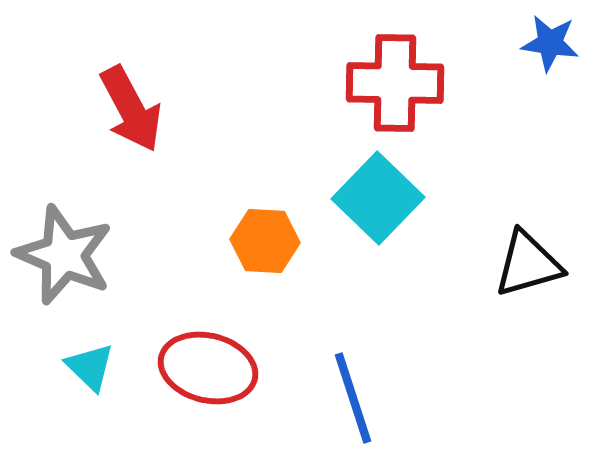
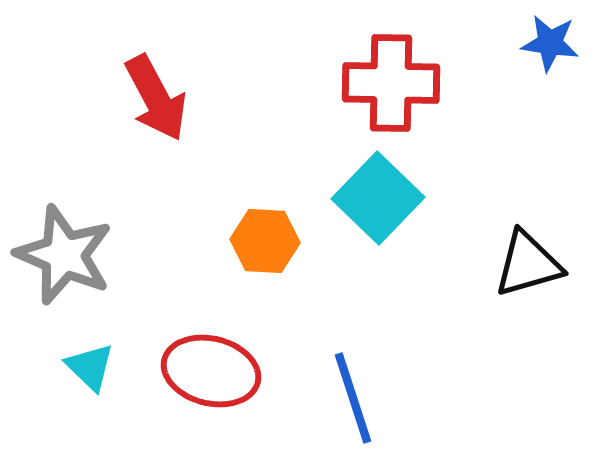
red cross: moved 4 px left
red arrow: moved 25 px right, 11 px up
red ellipse: moved 3 px right, 3 px down
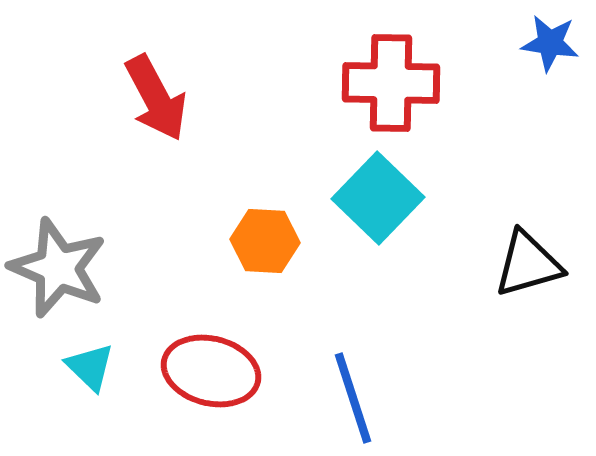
gray star: moved 6 px left, 13 px down
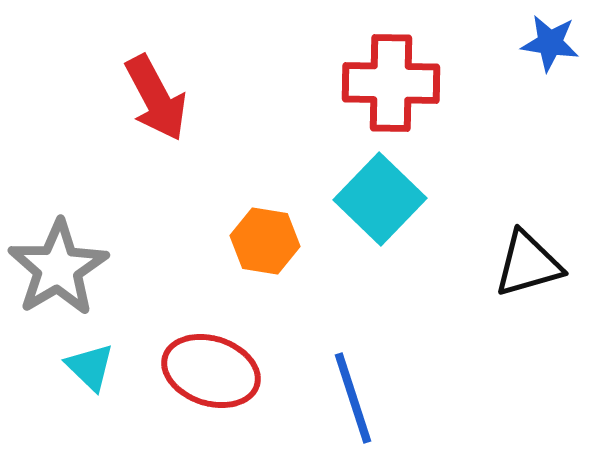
cyan square: moved 2 px right, 1 px down
orange hexagon: rotated 6 degrees clockwise
gray star: rotated 18 degrees clockwise
red ellipse: rotated 4 degrees clockwise
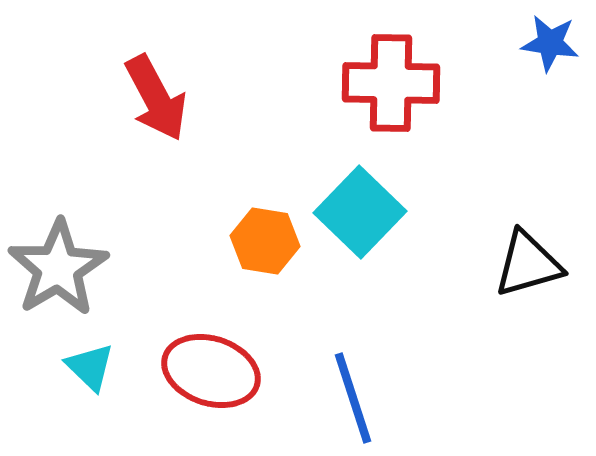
cyan square: moved 20 px left, 13 px down
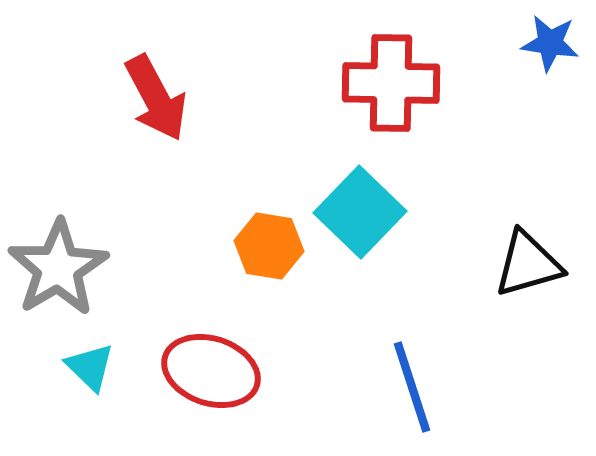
orange hexagon: moved 4 px right, 5 px down
blue line: moved 59 px right, 11 px up
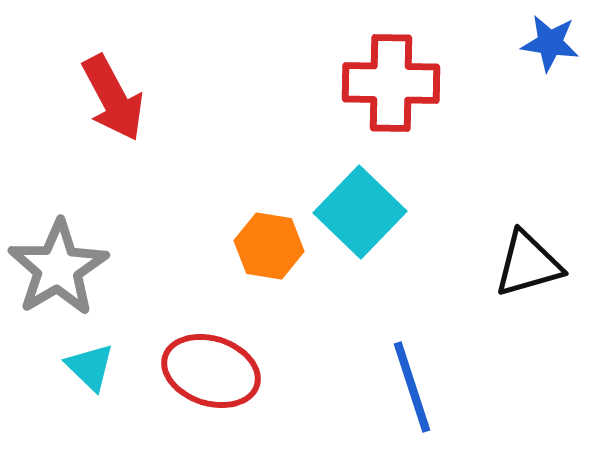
red arrow: moved 43 px left
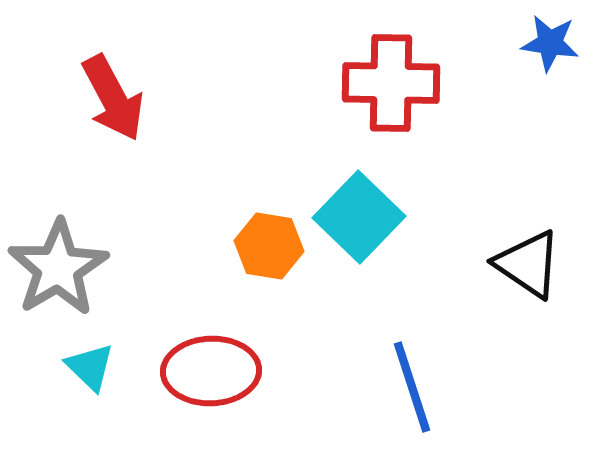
cyan square: moved 1 px left, 5 px down
black triangle: rotated 50 degrees clockwise
red ellipse: rotated 20 degrees counterclockwise
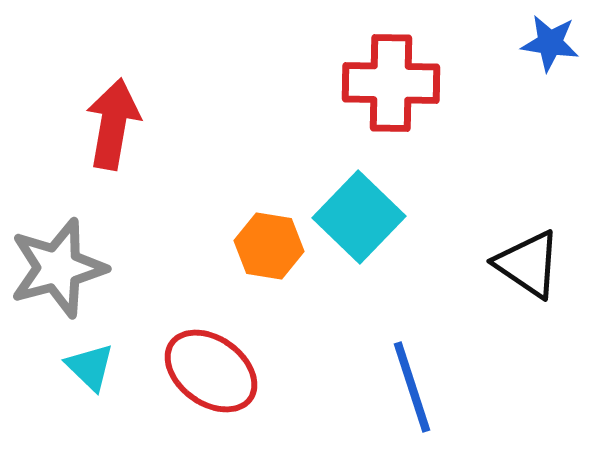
red arrow: moved 26 px down; rotated 142 degrees counterclockwise
gray star: rotated 16 degrees clockwise
red ellipse: rotated 38 degrees clockwise
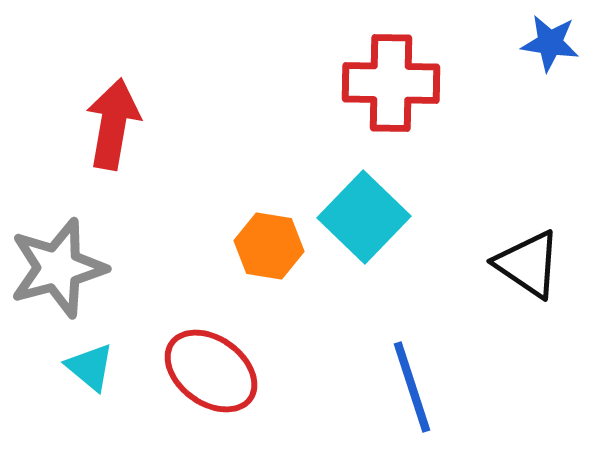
cyan square: moved 5 px right
cyan triangle: rotated 4 degrees counterclockwise
